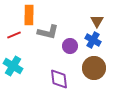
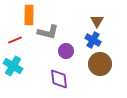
red line: moved 1 px right, 5 px down
purple circle: moved 4 px left, 5 px down
brown circle: moved 6 px right, 4 px up
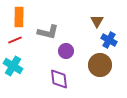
orange rectangle: moved 10 px left, 2 px down
blue cross: moved 16 px right
brown circle: moved 1 px down
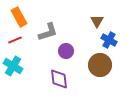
orange rectangle: rotated 30 degrees counterclockwise
gray L-shape: rotated 30 degrees counterclockwise
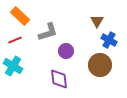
orange rectangle: moved 1 px right, 1 px up; rotated 18 degrees counterclockwise
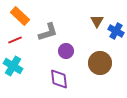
blue cross: moved 7 px right, 9 px up
brown circle: moved 2 px up
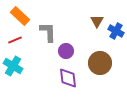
gray L-shape: rotated 75 degrees counterclockwise
purple diamond: moved 9 px right, 1 px up
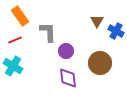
orange rectangle: rotated 12 degrees clockwise
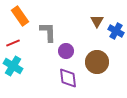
red line: moved 2 px left, 3 px down
brown circle: moved 3 px left, 1 px up
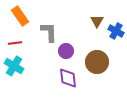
gray L-shape: moved 1 px right
red line: moved 2 px right; rotated 16 degrees clockwise
cyan cross: moved 1 px right
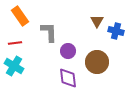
blue cross: rotated 14 degrees counterclockwise
purple circle: moved 2 px right
